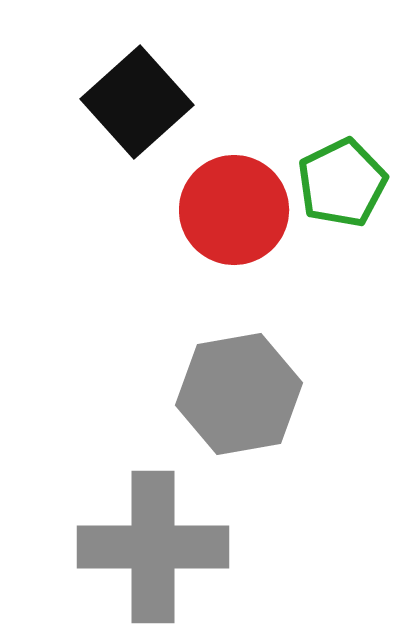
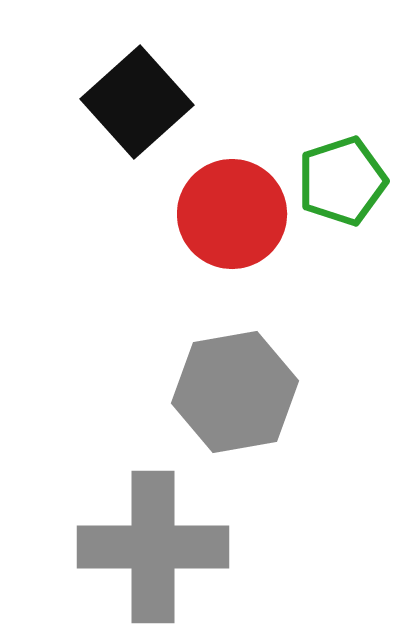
green pentagon: moved 2 px up; rotated 8 degrees clockwise
red circle: moved 2 px left, 4 px down
gray hexagon: moved 4 px left, 2 px up
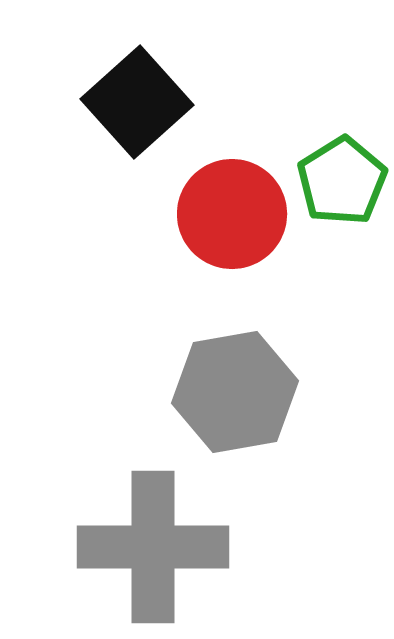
green pentagon: rotated 14 degrees counterclockwise
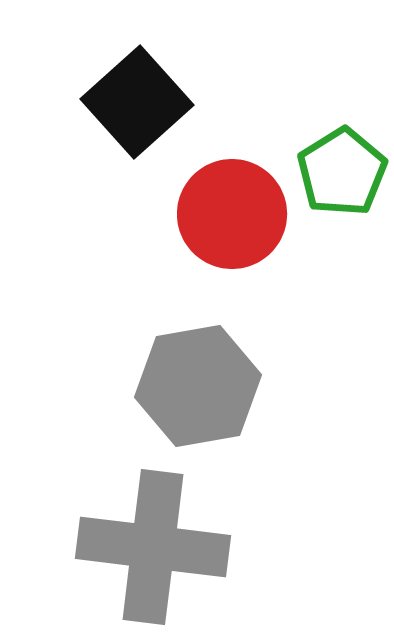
green pentagon: moved 9 px up
gray hexagon: moved 37 px left, 6 px up
gray cross: rotated 7 degrees clockwise
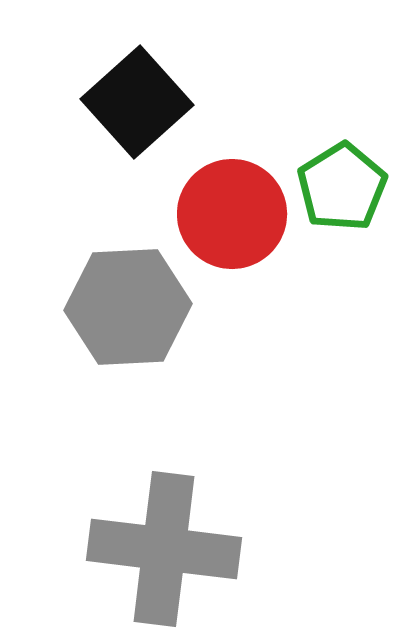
green pentagon: moved 15 px down
gray hexagon: moved 70 px left, 79 px up; rotated 7 degrees clockwise
gray cross: moved 11 px right, 2 px down
